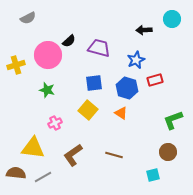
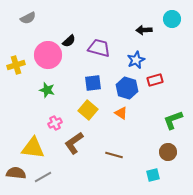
blue square: moved 1 px left
brown L-shape: moved 1 px right, 12 px up
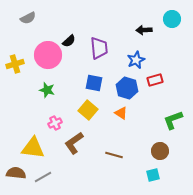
purple trapezoid: rotated 70 degrees clockwise
yellow cross: moved 1 px left, 1 px up
blue square: moved 1 px right; rotated 18 degrees clockwise
brown circle: moved 8 px left, 1 px up
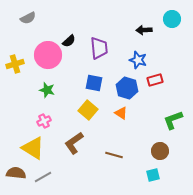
blue star: moved 2 px right; rotated 30 degrees counterclockwise
pink cross: moved 11 px left, 2 px up
yellow triangle: rotated 25 degrees clockwise
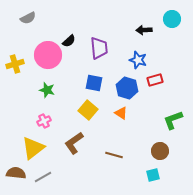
yellow triangle: rotated 50 degrees clockwise
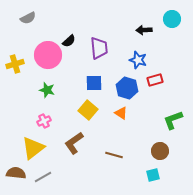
blue square: rotated 12 degrees counterclockwise
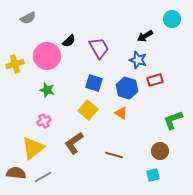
black arrow: moved 1 px right, 6 px down; rotated 28 degrees counterclockwise
purple trapezoid: rotated 25 degrees counterclockwise
pink circle: moved 1 px left, 1 px down
blue square: rotated 18 degrees clockwise
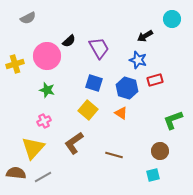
yellow triangle: rotated 10 degrees counterclockwise
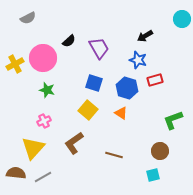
cyan circle: moved 10 px right
pink circle: moved 4 px left, 2 px down
yellow cross: rotated 12 degrees counterclockwise
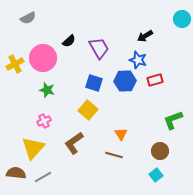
blue hexagon: moved 2 px left, 7 px up; rotated 20 degrees counterclockwise
orange triangle: moved 21 px down; rotated 24 degrees clockwise
cyan square: moved 3 px right; rotated 24 degrees counterclockwise
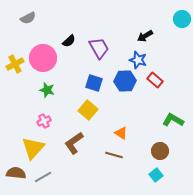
red rectangle: rotated 56 degrees clockwise
green L-shape: rotated 50 degrees clockwise
orange triangle: moved 1 px up; rotated 24 degrees counterclockwise
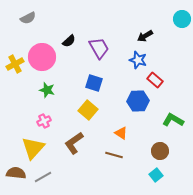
pink circle: moved 1 px left, 1 px up
blue hexagon: moved 13 px right, 20 px down
